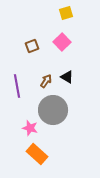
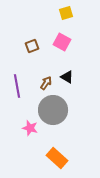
pink square: rotated 18 degrees counterclockwise
brown arrow: moved 2 px down
orange rectangle: moved 20 px right, 4 px down
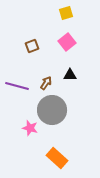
pink square: moved 5 px right; rotated 24 degrees clockwise
black triangle: moved 3 px right, 2 px up; rotated 32 degrees counterclockwise
purple line: rotated 65 degrees counterclockwise
gray circle: moved 1 px left
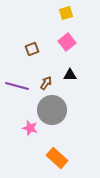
brown square: moved 3 px down
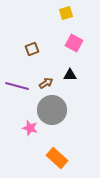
pink square: moved 7 px right, 1 px down; rotated 24 degrees counterclockwise
brown arrow: rotated 24 degrees clockwise
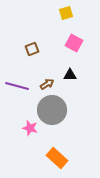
brown arrow: moved 1 px right, 1 px down
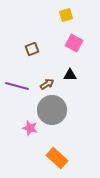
yellow square: moved 2 px down
